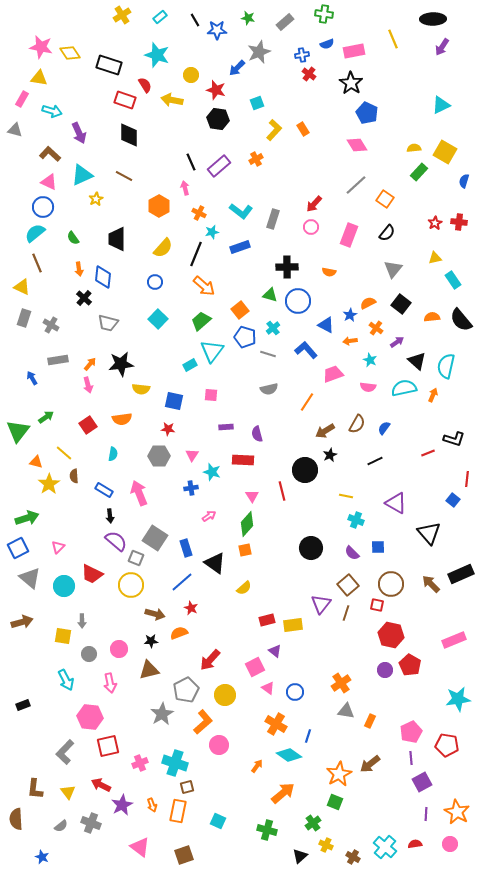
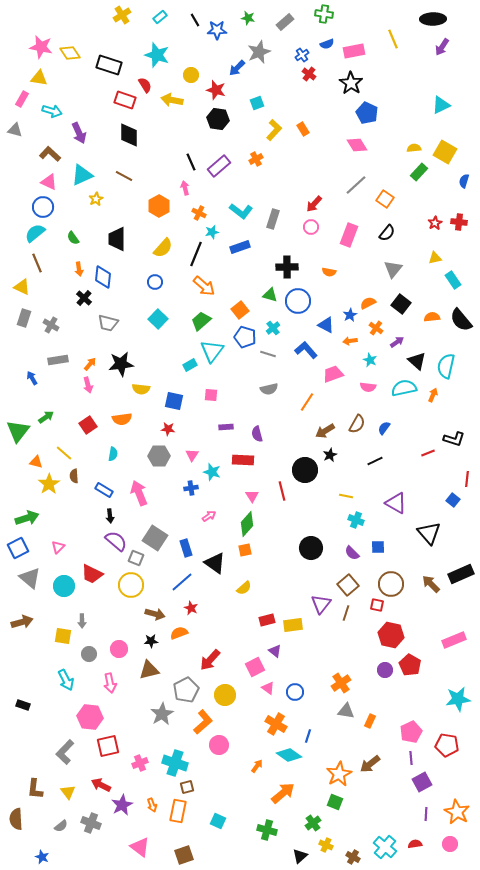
blue cross at (302, 55): rotated 24 degrees counterclockwise
black rectangle at (23, 705): rotated 40 degrees clockwise
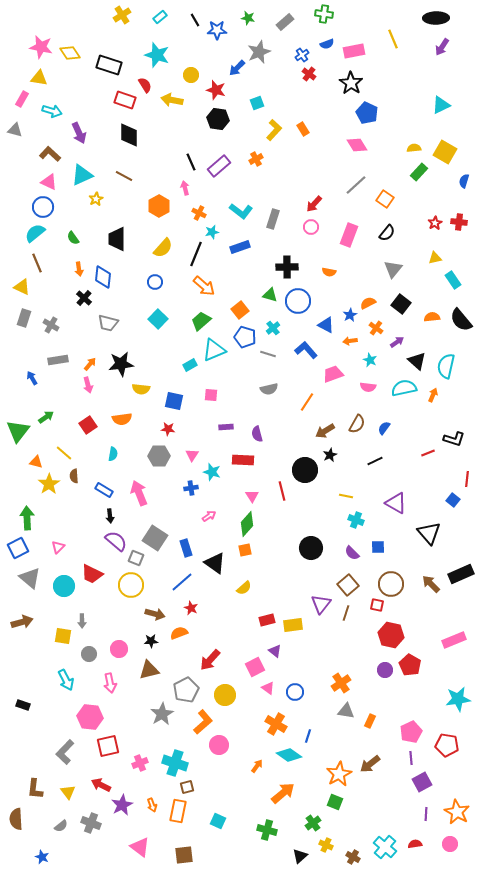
black ellipse at (433, 19): moved 3 px right, 1 px up
cyan triangle at (212, 351): moved 2 px right, 1 px up; rotated 30 degrees clockwise
green arrow at (27, 518): rotated 75 degrees counterclockwise
brown square at (184, 855): rotated 12 degrees clockwise
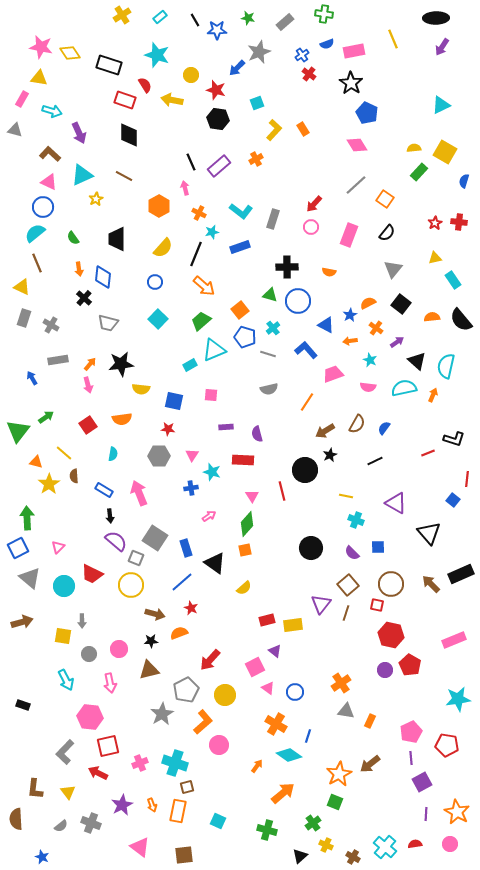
red arrow at (101, 785): moved 3 px left, 12 px up
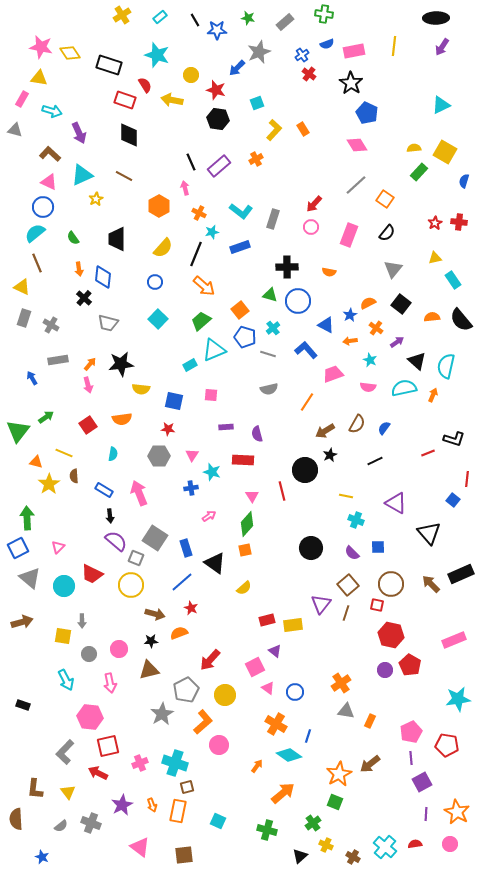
yellow line at (393, 39): moved 1 px right, 7 px down; rotated 30 degrees clockwise
yellow line at (64, 453): rotated 18 degrees counterclockwise
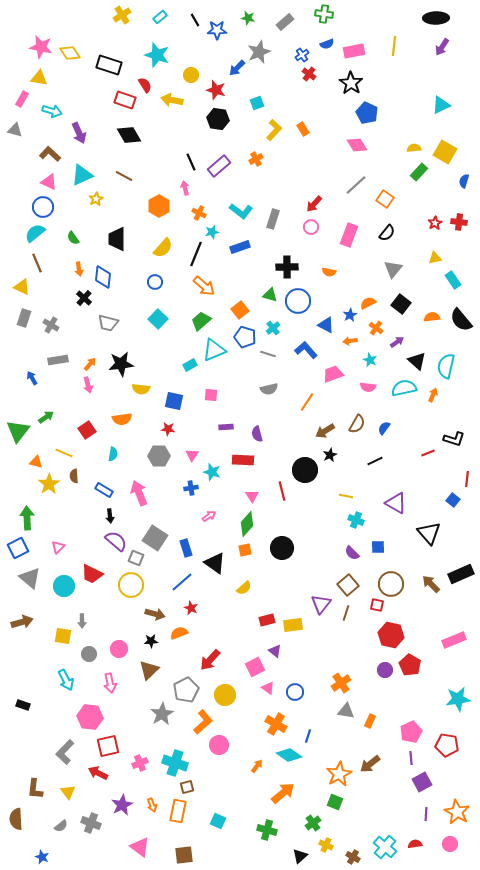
black diamond at (129, 135): rotated 30 degrees counterclockwise
red square at (88, 425): moved 1 px left, 5 px down
black circle at (311, 548): moved 29 px left
brown triangle at (149, 670): rotated 30 degrees counterclockwise
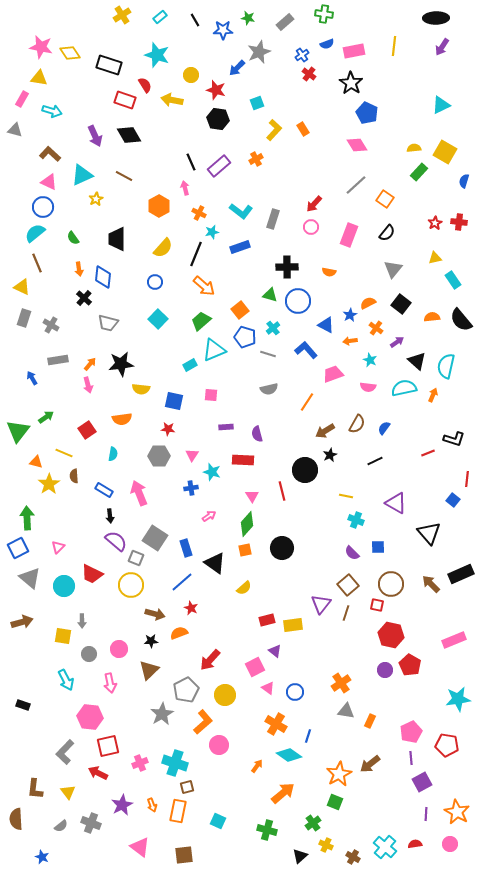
blue star at (217, 30): moved 6 px right
purple arrow at (79, 133): moved 16 px right, 3 px down
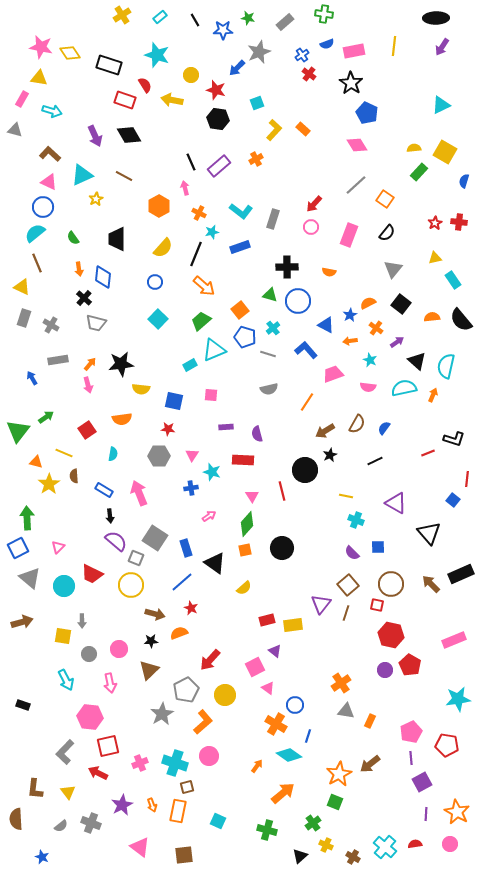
orange rectangle at (303, 129): rotated 16 degrees counterclockwise
gray trapezoid at (108, 323): moved 12 px left
blue circle at (295, 692): moved 13 px down
pink circle at (219, 745): moved 10 px left, 11 px down
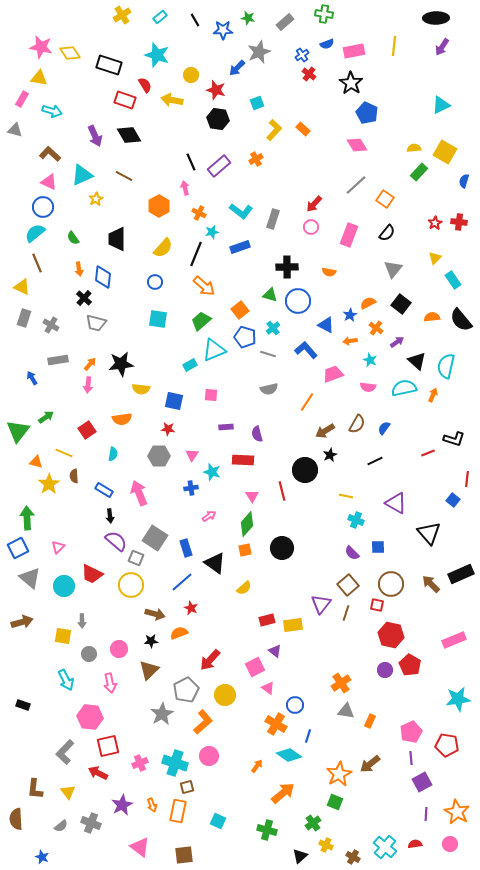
yellow triangle at (435, 258): rotated 32 degrees counterclockwise
cyan square at (158, 319): rotated 36 degrees counterclockwise
pink arrow at (88, 385): rotated 21 degrees clockwise
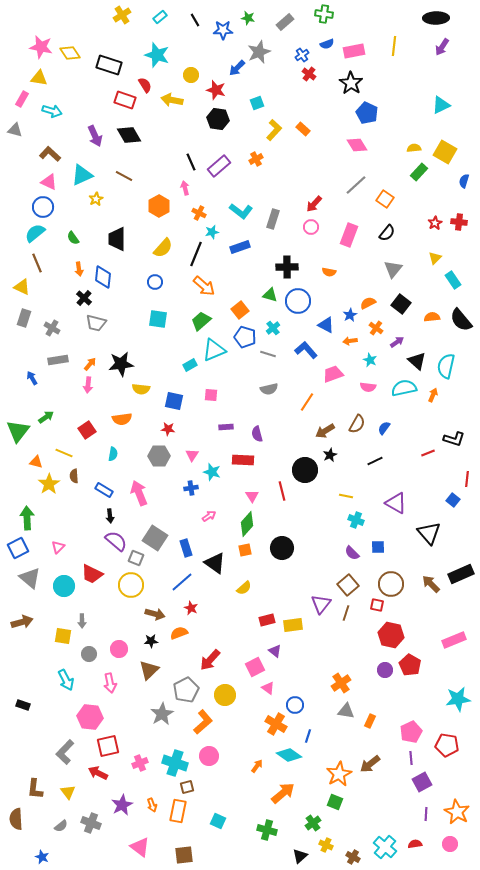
gray cross at (51, 325): moved 1 px right, 3 px down
